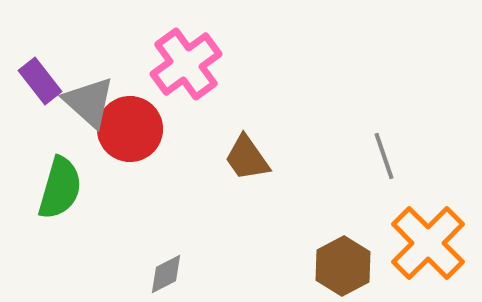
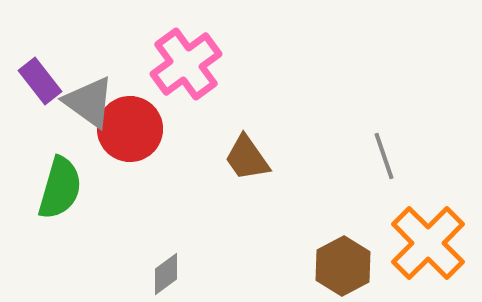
gray triangle: rotated 6 degrees counterclockwise
gray diamond: rotated 9 degrees counterclockwise
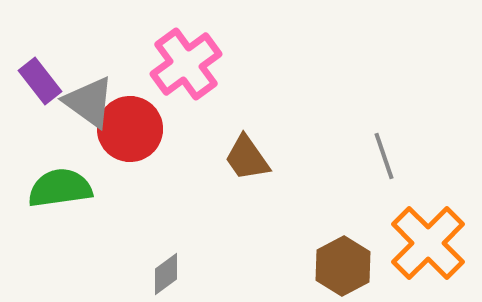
green semicircle: rotated 114 degrees counterclockwise
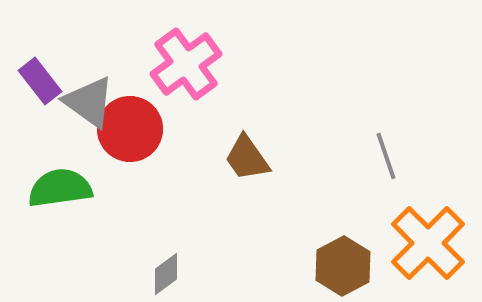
gray line: moved 2 px right
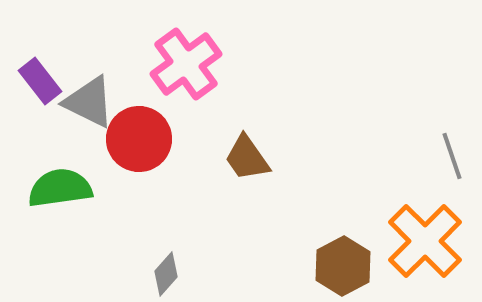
gray triangle: rotated 10 degrees counterclockwise
red circle: moved 9 px right, 10 px down
gray line: moved 66 px right
orange cross: moved 3 px left, 2 px up
gray diamond: rotated 12 degrees counterclockwise
